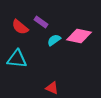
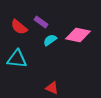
red semicircle: moved 1 px left
pink diamond: moved 1 px left, 1 px up
cyan semicircle: moved 4 px left
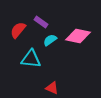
red semicircle: moved 1 px left, 3 px down; rotated 90 degrees clockwise
pink diamond: moved 1 px down
cyan triangle: moved 14 px right
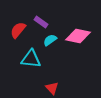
red triangle: rotated 24 degrees clockwise
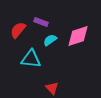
purple rectangle: rotated 16 degrees counterclockwise
pink diamond: rotated 30 degrees counterclockwise
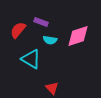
cyan semicircle: rotated 136 degrees counterclockwise
cyan triangle: rotated 25 degrees clockwise
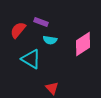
pink diamond: moved 5 px right, 8 px down; rotated 15 degrees counterclockwise
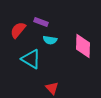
pink diamond: moved 2 px down; rotated 55 degrees counterclockwise
